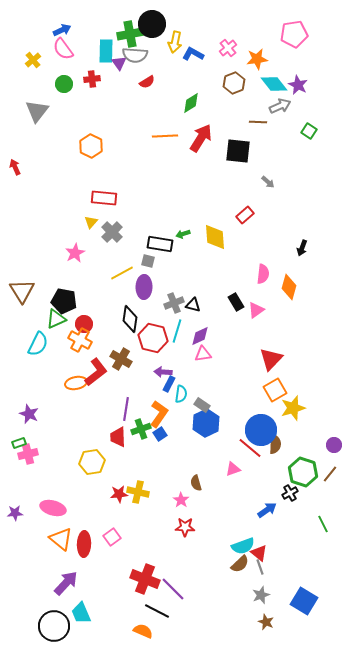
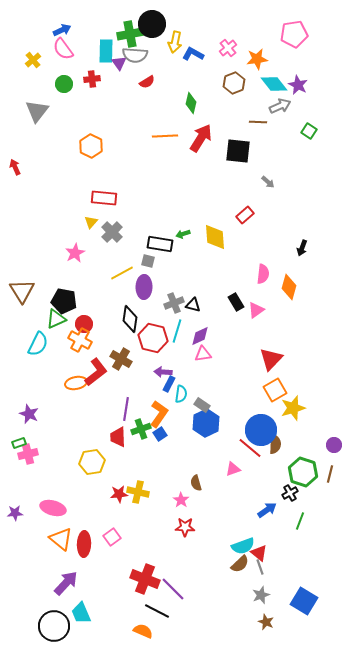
green diamond at (191, 103): rotated 45 degrees counterclockwise
brown line at (330, 474): rotated 24 degrees counterclockwise
green line at (323, 524): moved 23 px left, 3 px up; rotated 48 degrees clockwise
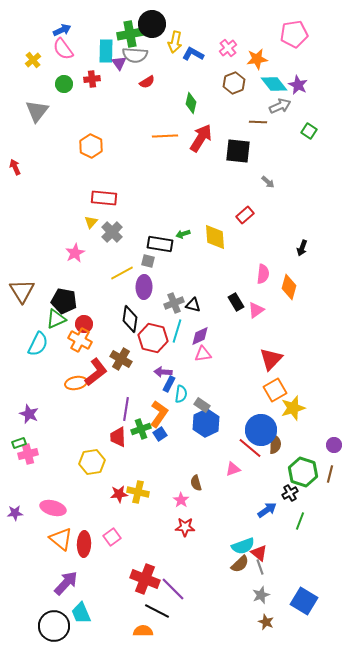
orange semicircle at (143, 631): rotated 24 degrees counterclockwise
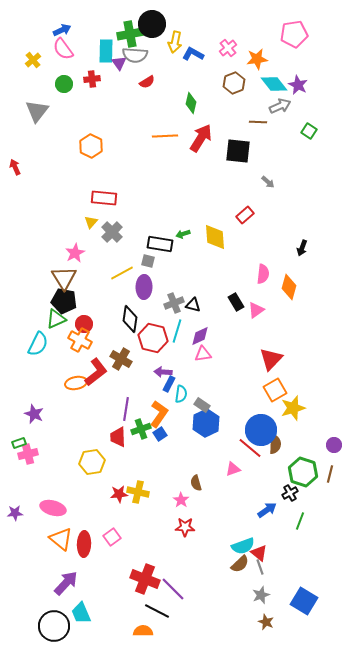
brown triangle at (22, 291): moved 42 px right, 13 px up
purple star at (29, 414): moved 5 px right
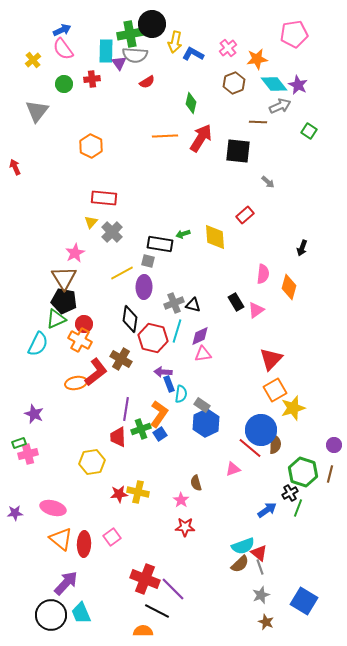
blue rectangle at (169, 384): rotated 49 degrees counterclockwise
green line at (300, 521): moved 2 px left, 13 px up
black circle at (54, 626): moved 3 px left, 11 px up
